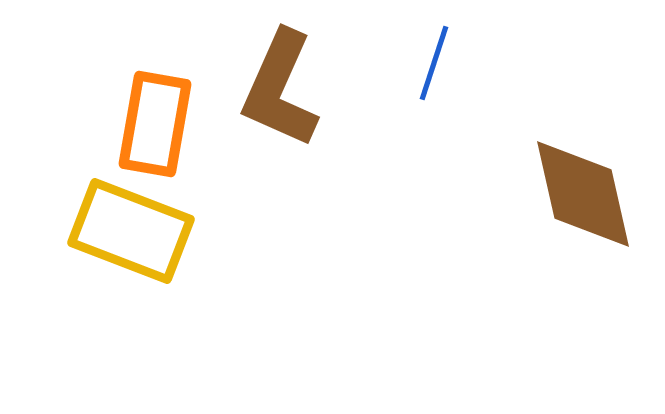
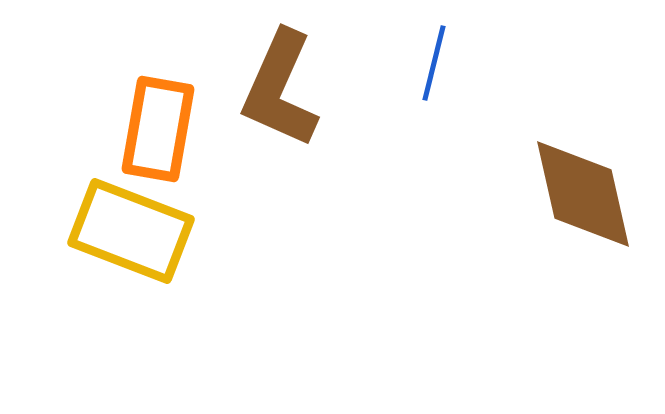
blue line: rotated 4 degrees counterclockwise
orange rectangle: moved 3 px right, 5 px down
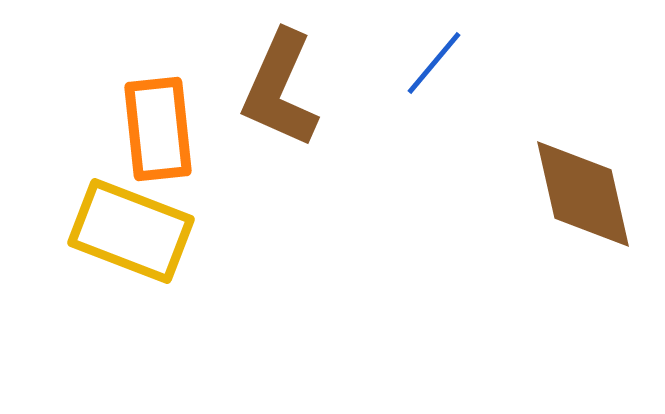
blue line: rotated 26 degrees clockwise
orange rectangle: rotated 16 degrees counterclockwise
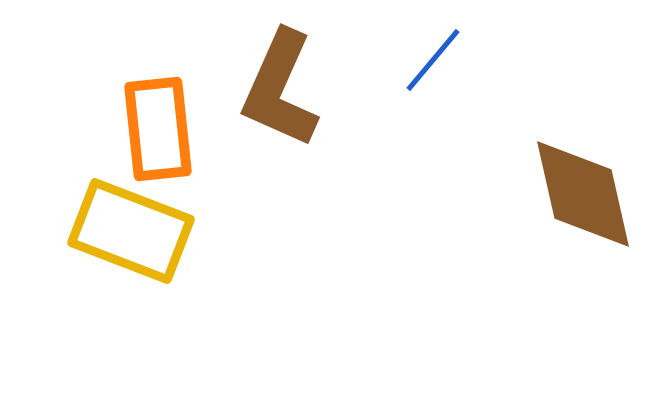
blue line: moved 1 px left, 3 px up
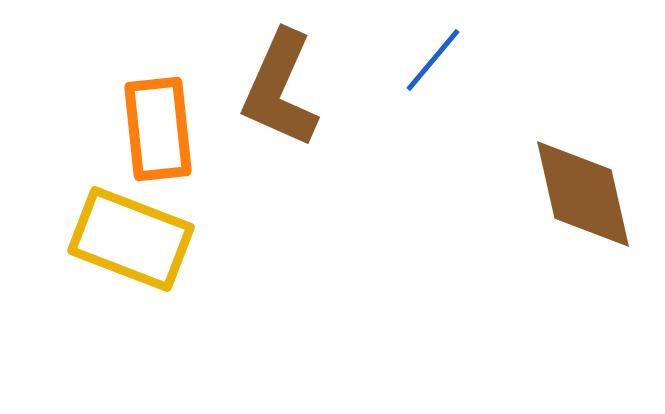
yellow rectangle: moved 8 px down
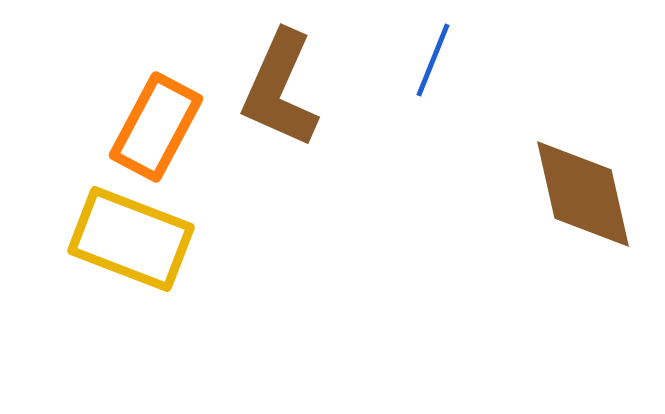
blue line: rotated 18 degrees counterclockwise
orange rectangle: moved 2 px left, 2 px up; rotated 34 degrees clockwise
